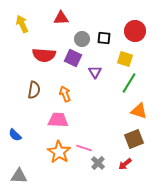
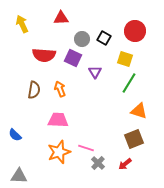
black square: rotated 24 degrees clockwise
orange arrow: moved 5 px left, 5 px up
pink line: moved 2 px right
orange star: rotated 20 degrees clockwise
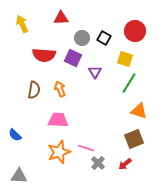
gray circle: moved 1 px up
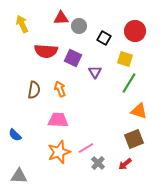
gray circle: moved 3 px left, 12 px up
red semicircle: moved 2 px right, 4 px up
pink line: rotated 49 degrees counterclockwise
